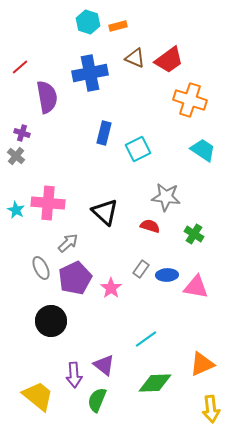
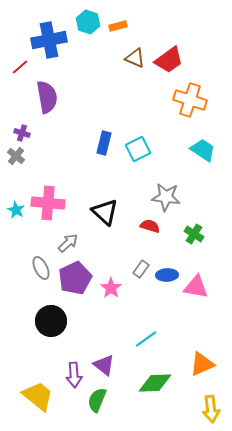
blue cross: moved 41 px left, 33 px up
blue rectangle: moved 10 px down
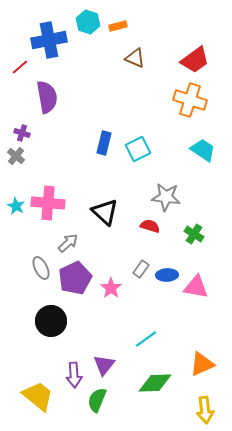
red trapezoid: moved 26 px right
cyan star: moved 4 px up
purple triangle: rotated 30 degrees clockwise
yellow arrow: moved 6 px left, 1 px down
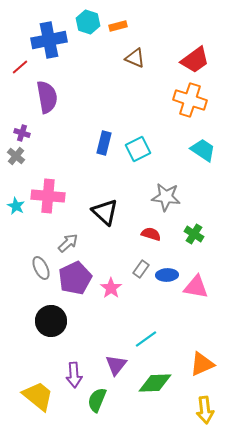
pink cross: moved 7 px up
red semicircle: moved 1 px right, 8 px down
purple triangle: moved 12 px right
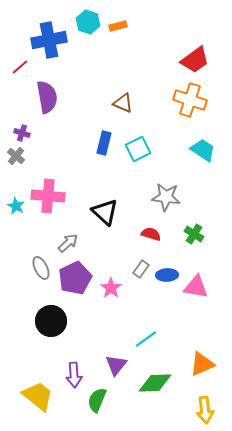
brown triangle: moved 12 px left, 45 px down
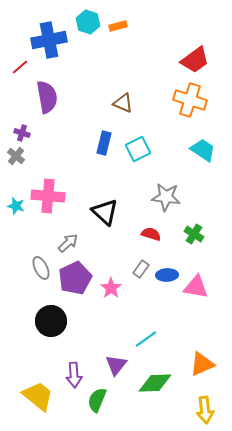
cyan star: rotated 12 degrees counterclockwise
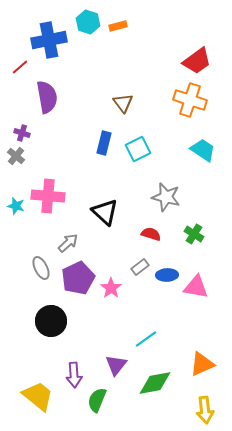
red trapezoid: moved 2 px right, 1 px down
brown triangle: rotated 30 degrees clockwise
gray star: rotated 8 degrees clockwise
gray rectangle: moved 1 px left, 2 px up; rotated 18 degrees clockwise
purple pentagon: moved 3 px right
green diamond: rotated 8 degrees counterclockwise
